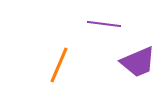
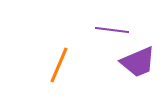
purple line: moved 8 px right, 6 px down
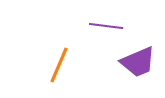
purple line: moved 6 px left, 4 px up
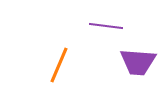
purple trapezoid: rotated 27 degrees clockwise
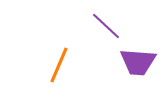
purple line: rotated 36 degrees clockwise
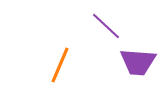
orange line: moved 1 px right
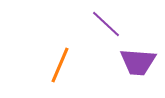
purple line: moved 2 px up
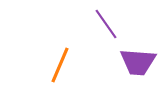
purple line: rotated 12 degrees clockwise
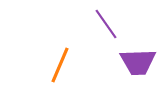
purple trapezoid: rotated 6 degrees counterclockwise
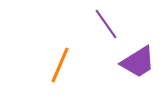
purple trapezoid: rotated 30 degrees counterclockwise
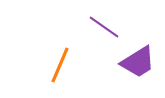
purple line: moved 2 px left, 3 px down; rotated 20 degrees counterclockwise
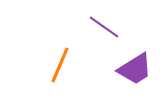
purple trapezoid: moved 3 px left, 7 px down
